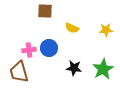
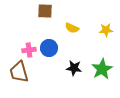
green star: moved 1 px left
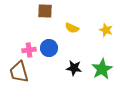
yellow star: rotated 24 degrees clockwise
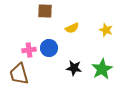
yellow semicircle: rotated 48 degrees counterclockwise
brown trapezoid: moved 2 px down
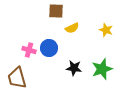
brown square: moved 11 px right
pink cross: rotated 24 degrees clockwise
green star: rotated 10 degrees clockwise
brown trapezoid: moved 2 px left, 4 px down
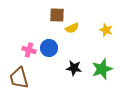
brown square: moved 1 px right, 4 px down
brown trapezoid: moved 2 px right
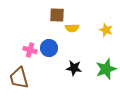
yellow semicircle: rotated 24 degrees clockwise
pink cross: moved 1 px right
green star: moved 4 px right
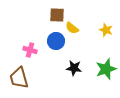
yellow semicircle: rotated 40 degrees clockwise
blue circle: moved 7 px right, 7 px up
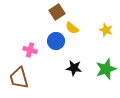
brown square: moved 3 px up; rotated 35 degrees counterclockwise
